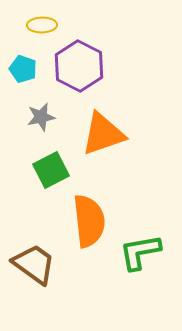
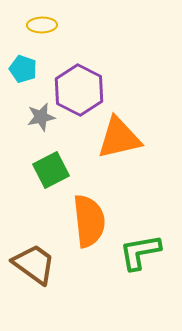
purple hexagon: moved 24 px down
orange triangle: moved 16 px right, 4 px down; rotated 6 degrees clockwise
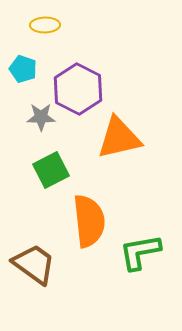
yellow ellipse: moved 3 px right
purple hexagon: moved 1 px left, 1 px up
gray star: rotated 12 degrees clockwise
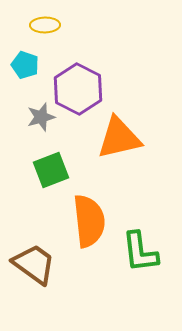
cyan pentagon: moved 2 px right, 4 px up
gray star: rotated 16 degrees counterclockwise
green square: rotated 6 degrees clockwise
green L-shape: rotated 87 degrees counterclockwise
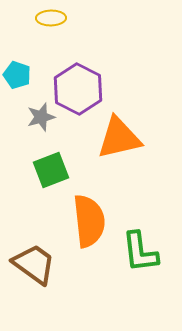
yellow ellipse: moved 6 px right, 7 px up
cyan pentagon: moved 8 px left, 10 px down
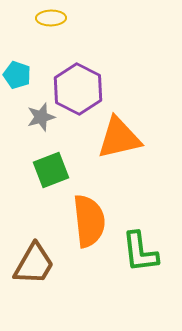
brown trapezoid: rotated 84 degrees clockwise
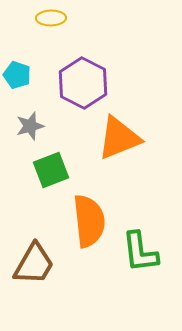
purple hexagon: moved 5 px right, 6 px up
gray star: moved 11 px left, 9 px down
orange triangle: rotated 9 degrees counterclockwise
